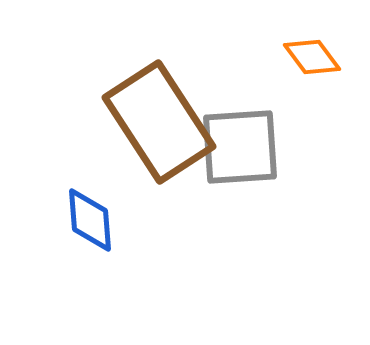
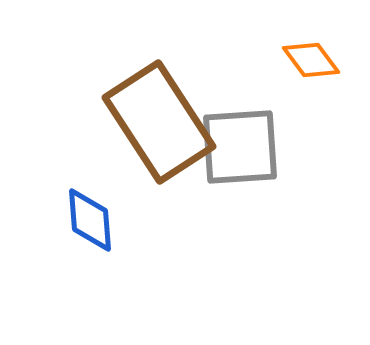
orange diamond: moved 1 px left, 3 px down
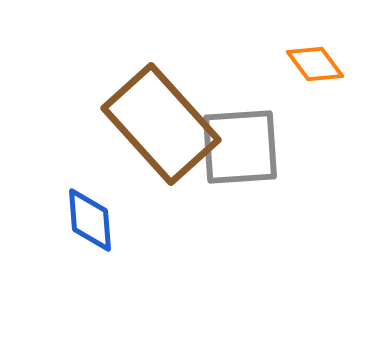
orange diamond: moved 4 px right, 4 px down
brown rectangle: moved 2 px right, 2 px down; rotated 9 degrees counterclockwise
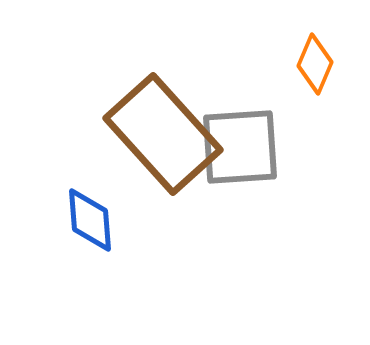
orange diamond: rotated 60 degrees clockwise
brown rectangle: moved 2 px right, 10 px down
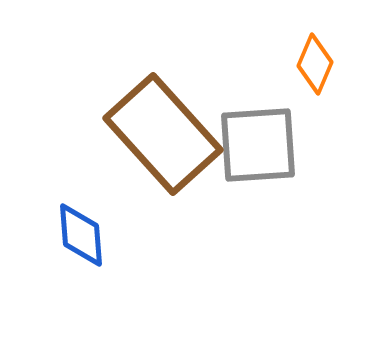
gray square: moved 18 px right, 2 px up
blue diamond: moved 9 px left, 15 px down
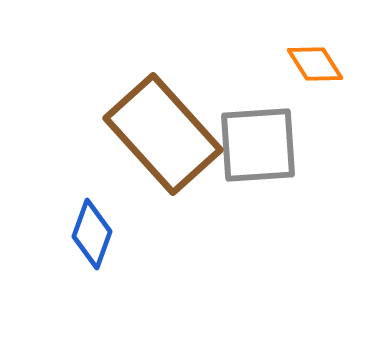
orange diamond: rotated 56 degrees counterclockwise
blue diamond: moved 11 px right, 1 px up; rotated 24 degrees clockwise
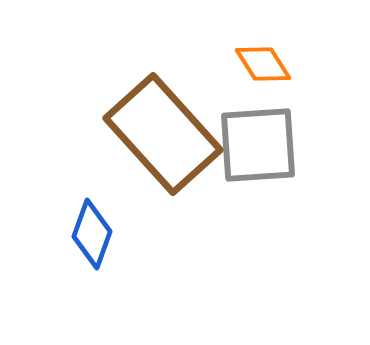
orange diamond: moved 52 px left
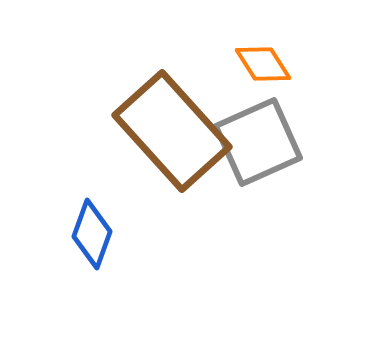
brown rectangle: moved 9 px right, 3 px up
gray square: moved 3 px up; rotated 20 degrees counterclockwise
